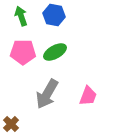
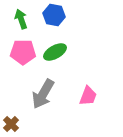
green arrow: moved 3 px down
gray arrow: moved 4 px left
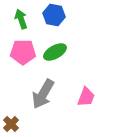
pink trapezoid: moved 2 px left, 1 px down
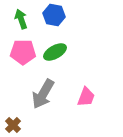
brown cross: moved 2 px right, 1 px down
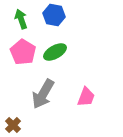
pink pentagon: rotated 30 degrees clockwise
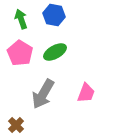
pink pentagon: moved 3 px left, 1 px down
pink trapezoid: moved 4 px up
brown cross: moved 3 px right
